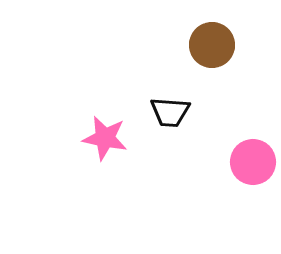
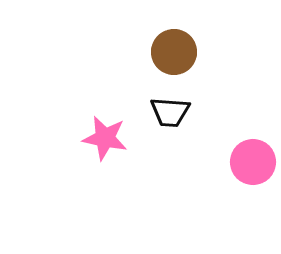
brown circle: moved 38 px left, 7 px down
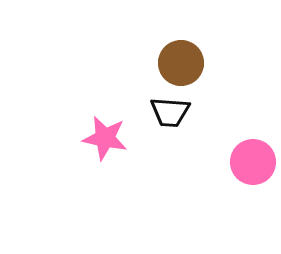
brown circle: moved 7 px right, 11 px down
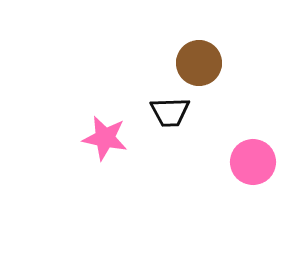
brown circle: moved 18 px right
black trapezoid: rotated 6 degrees counterclockwise
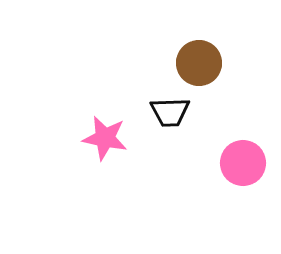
pink circle: moved 10 px left, 1 px down
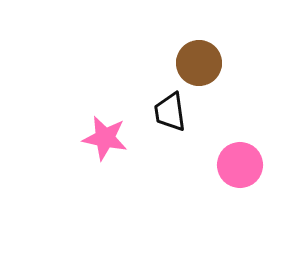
black trapezoid: rotated 84 degrees clockwise
pink circle: moved 3 px left, 2 px down
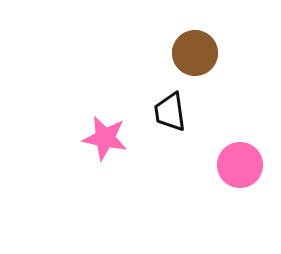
brown circle: moved 4 px left, 10 px up
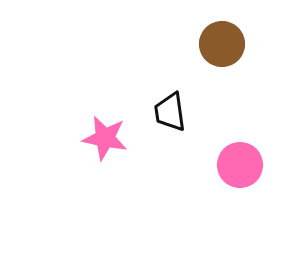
brown circle: moved 27 px right, 9 px up
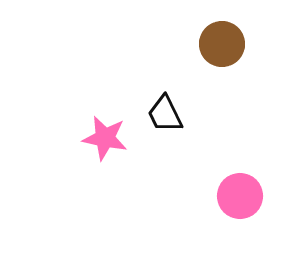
black trapezoid: moved 5 px left, 2 px down; rotated 18 degrees counterclockwise
pink circle: moved 31 px down
